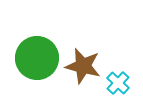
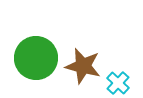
green circle: moved 1 px left
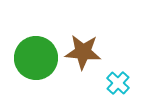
brown star: moved 14 px up; rotated 9 degrees counterclockwise
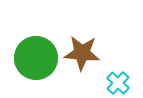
brown star: moved 1 px left, 1 px down
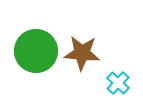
green circle: moved 7 px up
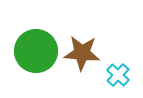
cyan cross: moved 8 px up
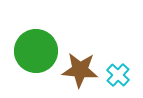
brown star: moved 2 px left, 17 px down
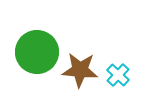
green circle: moved 1 px right, 1 px down
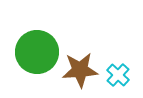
brown star: rotated 9 degrees counterclockwise
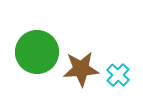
brown star: moved 1 px right, 1 px up
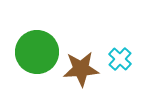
cyan cross: moved 2 px right, 16 px up
